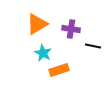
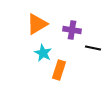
purple cross: moved 1 px right, 1 px down
black line: moved 2 px down
orange rectangle: rotated 54 degrees counterclockwise
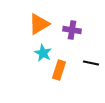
orange triangle: moved 2 px right
black line: moved 2 px left, 15 px down
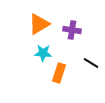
cyan star: rotated 24 degrees counterclockwise
black line: rotated 21 degrees clockwise
orange rectangle: moved 3 px down
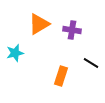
cyan star: moved 28 px left; rotated 18 degrees counterclockwise
orange rectangle: moved 2 px right, 3 px down
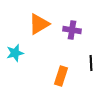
black line: rotated 56 degrees clockwise
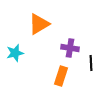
purple cross: moved 2 px left, 18 px down
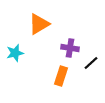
black line: rotated 49 degrees clockwise
